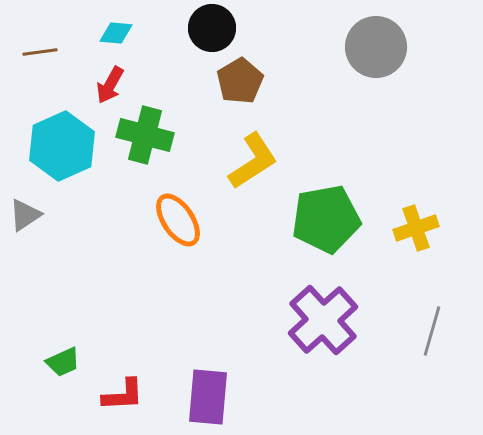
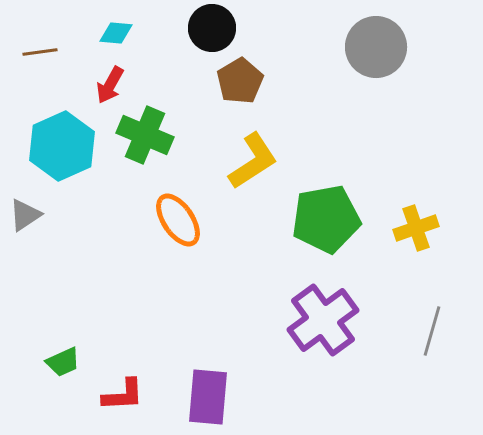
green cross: rotated 8 degrees clockwise
purple cross: rotated 6 degrees clockwise
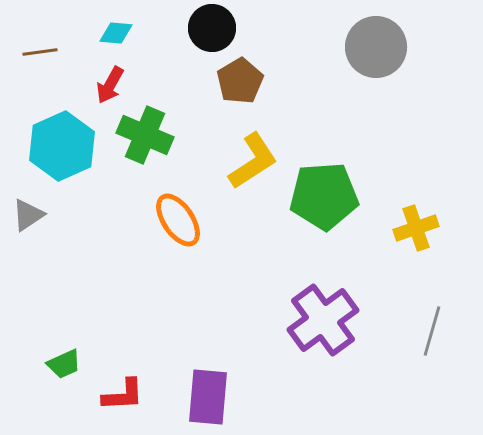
gray triangle: moved 3 px right
green pentagon: moved 2 px left, 23 px up; rotated 6 degrees clockwise
green trapezoid: moved 1 px right, 2 px down
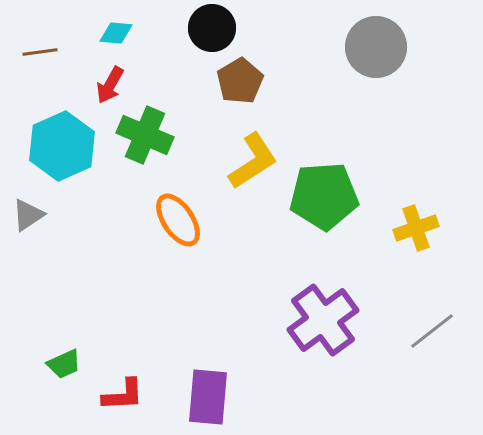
gray line: rotated 36 degrees clockwise
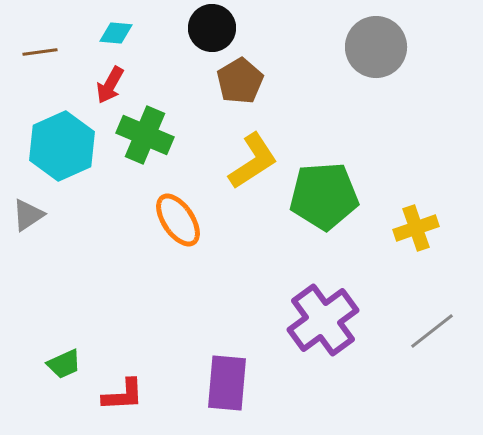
purple rectangle: moved 19 px right, 14 px up
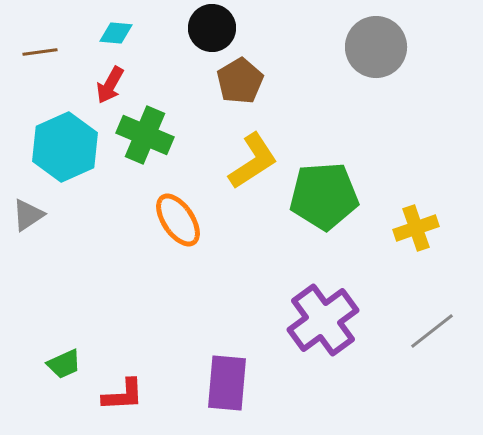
cyan hexagon: moved 3 px right, 1 px down
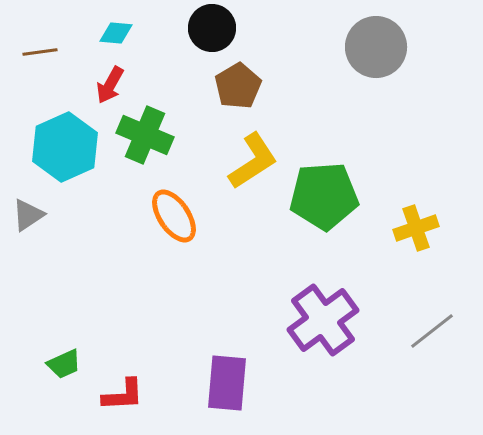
brown pentagon: moved 2 px left, 5 px down
orange ellipse: moved 4 px left, 4 px up
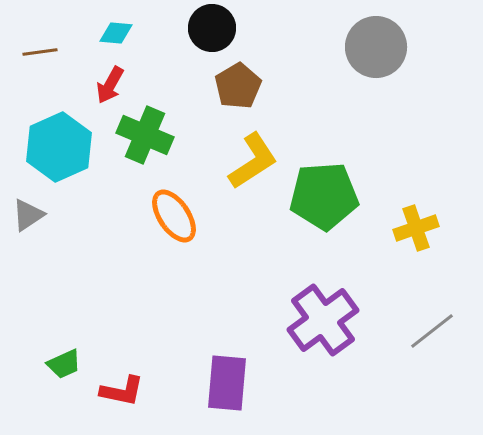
cyan hexagon: moved 6 px left
red L-shape: moved 1 px left, 4 px up; rotated 15 degrees clockwise
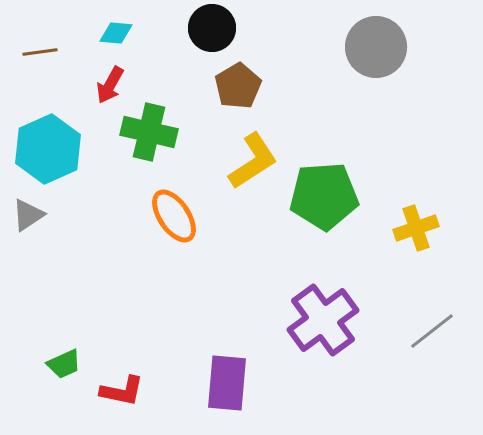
green cross: moved 4 px right, 3 px up; rotated 10 degrees counterclockwise
cyan hexagon: moved 11 px left, 2 px down
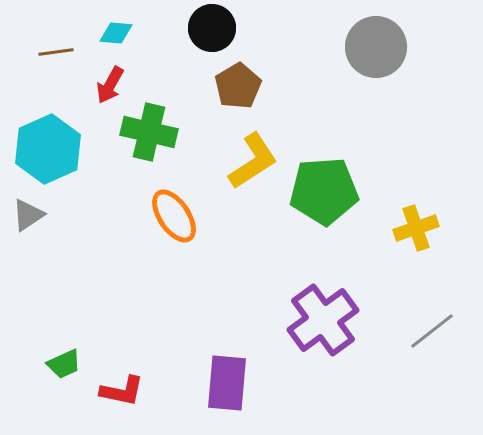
brown line: moved 16 px right
green pentagon: moved 5 px up
